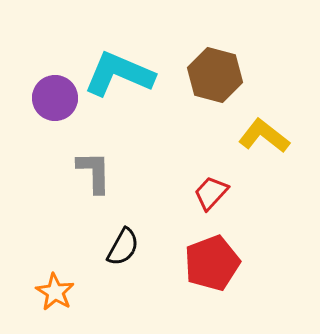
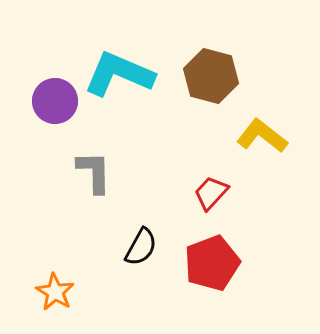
brown hexagon: moved 4 px left, 1 px down
purple circle: moved 3 px down
yellow L-shape: moved 2 px left
black semicircle: moved 18 px right
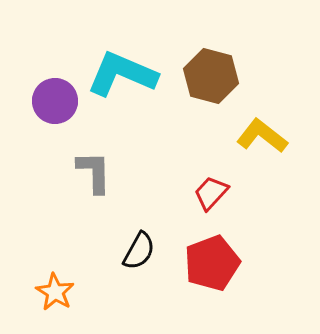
cyan L-shape: moved 3 px right
black semicircle: moved 2 px left, 4 px down
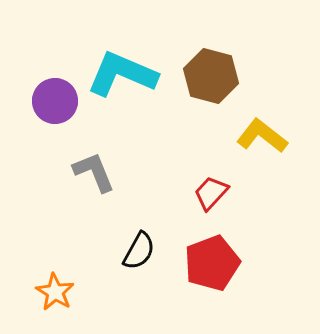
gray L-shape: rotated 21 degrees counterclockwise
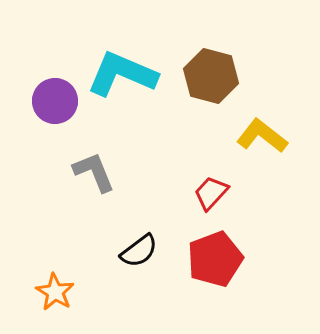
black semicircle: rotated 24 degrees clockwise
red pentagon: moved 3 px right, 4 px up
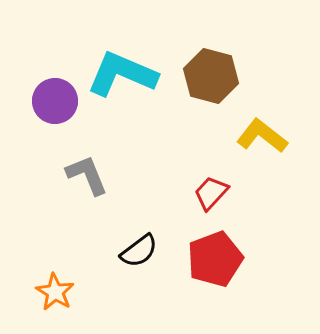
gray L-shape: moved 7 px left, 3 px down
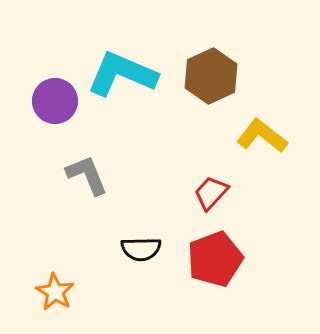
brown hexagon: rotated 20 degrees clockwise
black semicircle: moved 2 px right, 2 px up; rotated 36 degrees clockwise
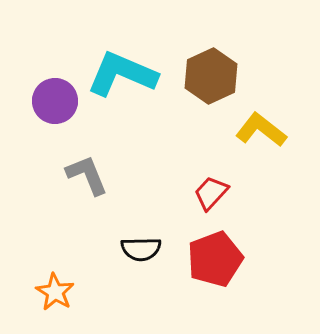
yellow L-shape: moved 1 px left, 6 px up
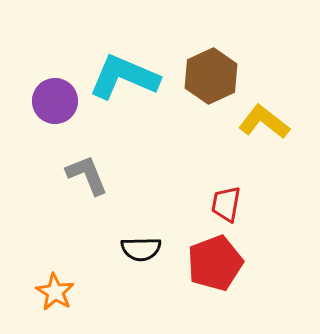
cyan L-shape: moved 2 px right, 3 px down
yellow L-shape: moved 3 px right, 8 px up
red trapezoid: moved 15 px right, 11 px down; rotated 33 degrees counterclockwise
red pentagon: moved 4 px down
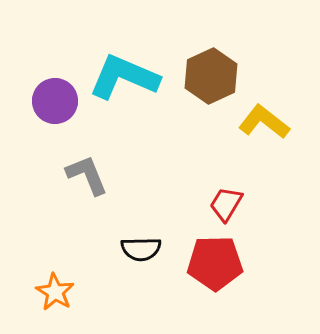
red trapezoid: rotated 21 degrees clockwise
red pentagon: rotated 20 degrees clockwise
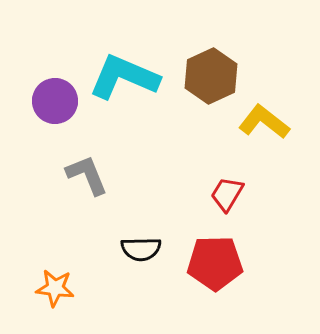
red trapezoid: moved 1 px right, 10 px up
orange star: moved 4 px up; rotated 24 degrees counterclockwise
